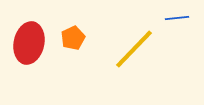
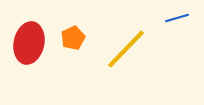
blue line: rotated 10 degrees counterclockwise
yellow line: moved 8 px left
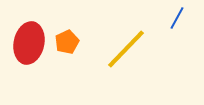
blue line: rotated 45 degrees counterclockwise
orange pentagon: moved 6 px left, 4 px down
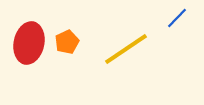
blue line: rotated 15 degrees clockwise
yellow line: rotated 12 degrees clockwise
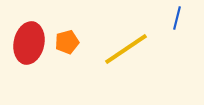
blue line: rotated 30 degrees counterclockwise
orange pentagon: rotated 10 degrees clockwise
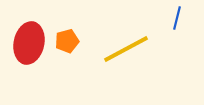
orange pentagon: moved 1 px up
yellow line: rotated 6 degrees clockwise
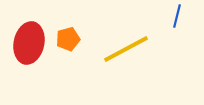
blue line: moved 2 px up
orange pentagon: moved 1 px right, 2 px up
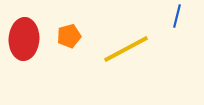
orange pentagon: moved 1 px right, 3 px up
red ellipse: moved 5 px left, 4 px up; rotated 9 degrees counterclockwise
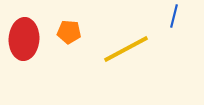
blue line: moved 3 px left
orange pentagon: moved 4 px up; rotated 20 degrees clockwise
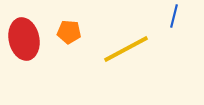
red ellipse: rotated 15 degrees counterclockwise
